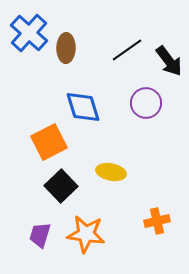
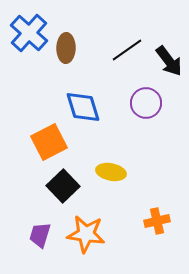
black square: moved 2 px right
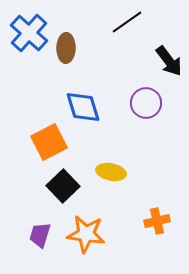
black line: moved 28 px up
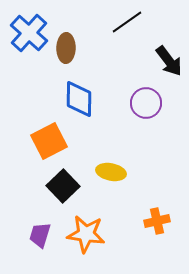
blue diamond: moved 4 px left, 8 px up; rotated 18 degrees clockwise
orange square: moved 1 px up
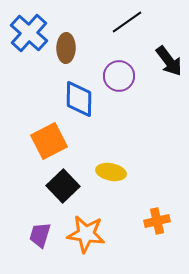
purple circle: moved 27 px left, 27 px up
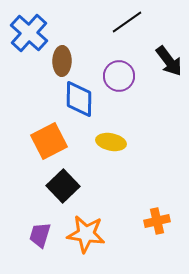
brown ellipse: moved 4 px left, 13 px down
yellow ellipse: moved 30 px up
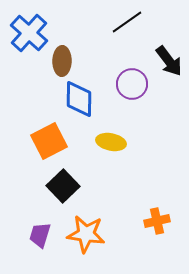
purple circle: moved 13 px right, 8 px down
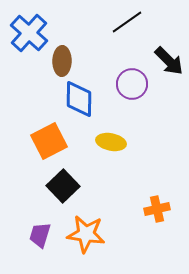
black arrow: rotated 8 degrees counterclockwise
orange cross: moved 12 px up
